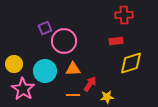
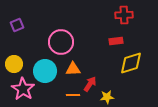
purple square: moved 28 px left, 3 px up
pink circle: moved 3 px left, 1 px down
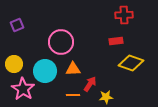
yellow diamond: rotated 35 degrees clockwise
yellow star: moved 1 px left
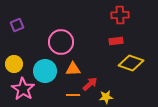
red cross: moved 4 px left
red arrow: rotated 14 degrees clockwise
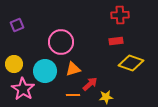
orange triangle: rotated 14 degrees counterclockwise
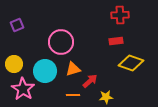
red arrow: moved 3 px up
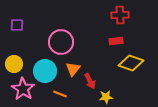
purple square: rotated 24 degrees clockwise
orange triangle: rotated 35 degrees counterclockwise
red arrow: rotated 105 degrees clockwise
orange line: moved 13 px left, 1 px up; rotated 24 degrees clockwise
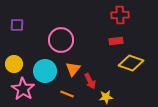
pink circle: moved 2 px up
orange line: moved 7 px right
